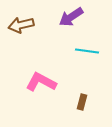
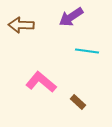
brown arrow: rotated 15 degrees clockwise
pink L-shape: rotated 12 degrees clockwise
brown rectangle: moved 4 px left; rotated 63 degrees counterclockwise
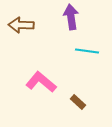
purple arrow: rotated 115 degrees clockwise
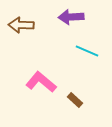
purple arrow: rotated 85 degrees counterclockwise
cyan line: rotated 15 degrees clockwise
brown rectangle: moved 3 px left, 2 px up
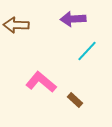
purple arrow: moved 2 px right, 2 px down
brown arrow: moved 5 px left
cyan line: rotated 70 degrees counterclockwise
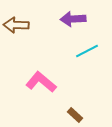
cyan line: rotated 20 degrees clockwise
brown rectangle: moved 15 px down
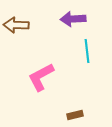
cyan line: rotated 70 degrees counterclockwise
pink L-shape: moved 5 px up; rotated 68 degrees counterclockwise
brown rectangle: rotated 56 degrees counterclockwise
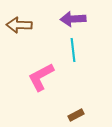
brown arrow: moved 3 px right
cyan line: moved 14 px left, 1 px up
brown rectangle: moved 1 px right; rotated 14 degrees counterclockwise
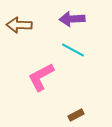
purple arrow: moved 1 px left
cyan line: rotated 55 degrees counterclockwise
